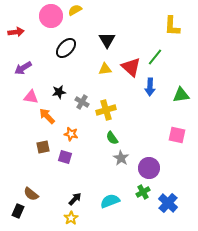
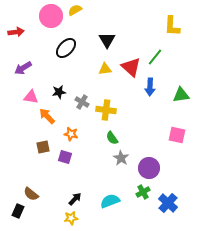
yellow cross: rotated 24 degrees clockwise
yellow star: rotated 24 degrees clockwise
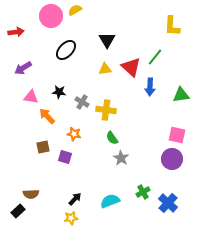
black ellipse: moved 2 px down
black star: rotated 16 degrees clockwise
orange star: moved 3 px right
purple circle: moved 23 px right, 9 px up
brown semicircle: rotated 42 degrees counterclockwise
black rectangle: rotated 24 degrees clockwise
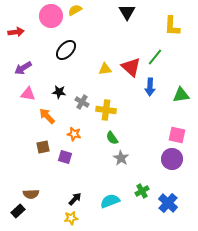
black triangle: moved 20 px right, 28 px up
pink triangle: moved 3 px left, 3 px up
green cross: moved 1 px left, 1 px up
